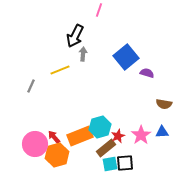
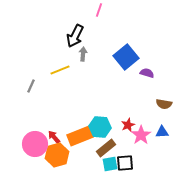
cyan hexagon: rotated 20 degrees clockwise
red star: moved 10 px right, 11 px up
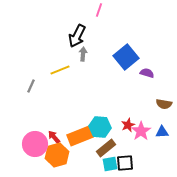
black arrow: moved 2 px right
pink star: moved 4 px up
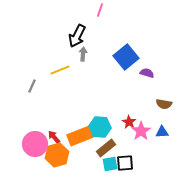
pink line: moved 1 px right
gray line: moved 1 px right
red star: moved 1 px right, 3 px up; rotated 16 degrees counterclockwise
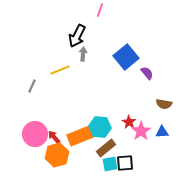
purple semicircle: rotated 32 degrees clockwise
pink circle: moved 10 px up
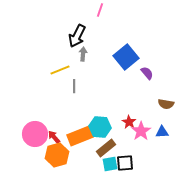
gray line: moved 42 px right; rotated 24 degrees counterclockwise
brown semicircle: moved 2 px right
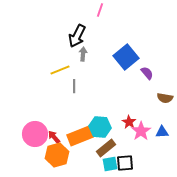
brown semicircle: moved 1 px left, 6 px up
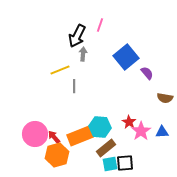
pink line: moved 15 px down
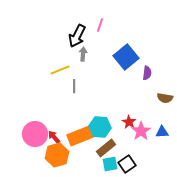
purple semicircle: rotated 48 degrees clockwise
black square: moved 2 px right, 1 px down; rotated 30 degrees counterclockwise
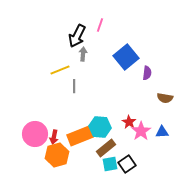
red arrow: rotated 128 degrees counterclockwise
